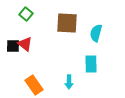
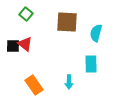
brown square: moved 1 px up
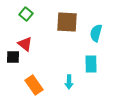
black square: moved 11 px down
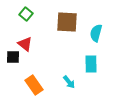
cyan arrow: rotated 40 degrees counterclockwise
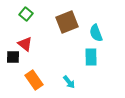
brown square: rotated 25 degrees counterclockwise
cyan semicircle: rotated 36 degrees counterclockwise
cyan rectangle: moved 7 px up
orange rectangle: moved 5 px up
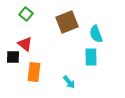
cyan semicircle: moved 1 px down
orange rectangle: moved 8 px up; rotated 42 degrees clockwise
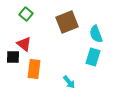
red triangle: moved 1 px left
cyan rectangle: moved 2 px right; rotated 18 degrees clockwise
orange rectangle: moved 3 px up
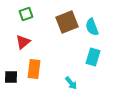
green square: rotated 32 degrees clockwise
cyan semicircle: moved 4 px left, 7 px up
red triangle: moved 1 px left, 2 px up; rotated 42 degrees clockwise
black square: moved 2 px left, 20 px down
cyan arrow: moved 2 px right, 1 px down
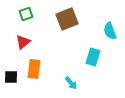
brown square: moved 3 px up
cyan semicircle: moved 18 px right, 4 px down
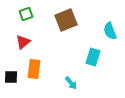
brown square: moved 1 px left, 1 px down
